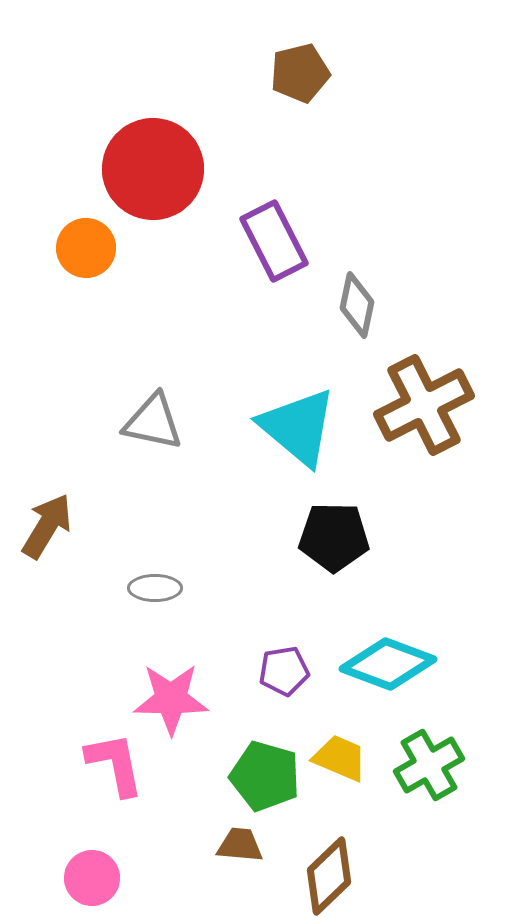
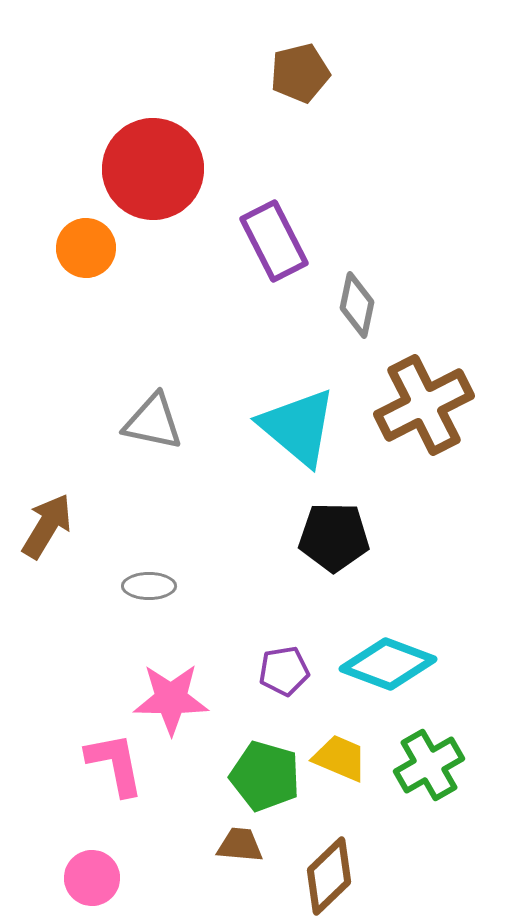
gray ellipse: moved 6 px left, 2 px up
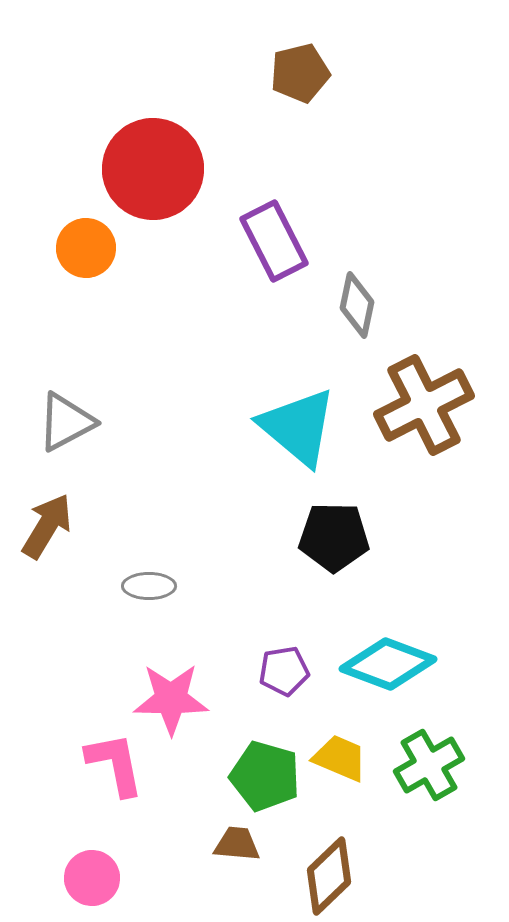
gray triangle: moved 87 px left; rotated 40 degrees counterclockwise
brown trapezoid: moved 3 px left, 1 px up
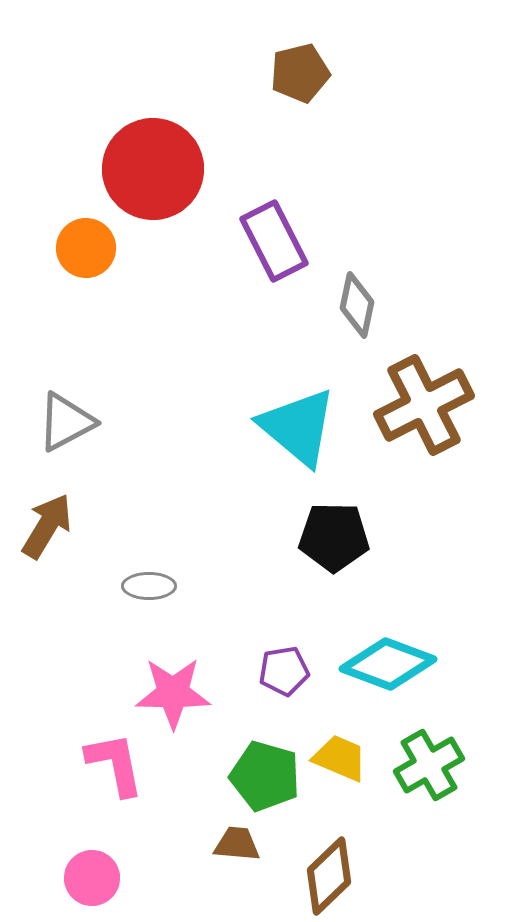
pink star: moved 2 px right, 6 px up
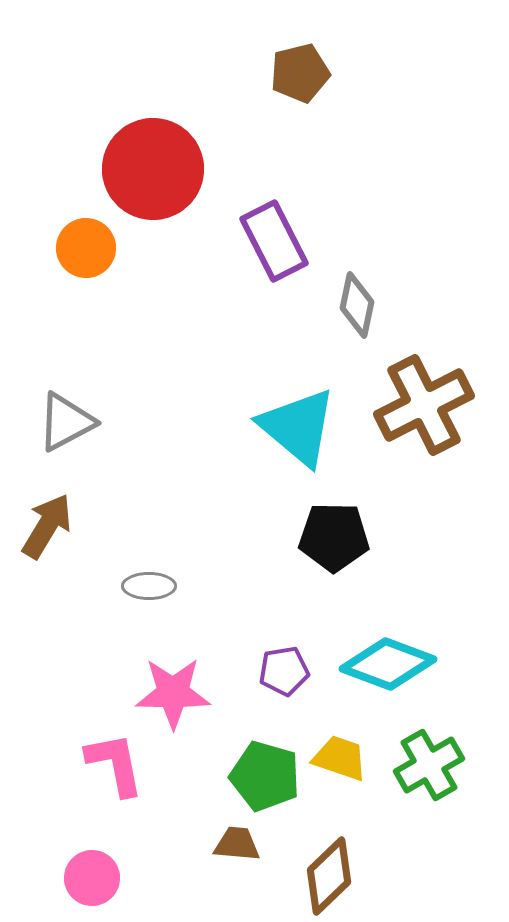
yellow trapezoid: rotated 4 degrees counterclockwise
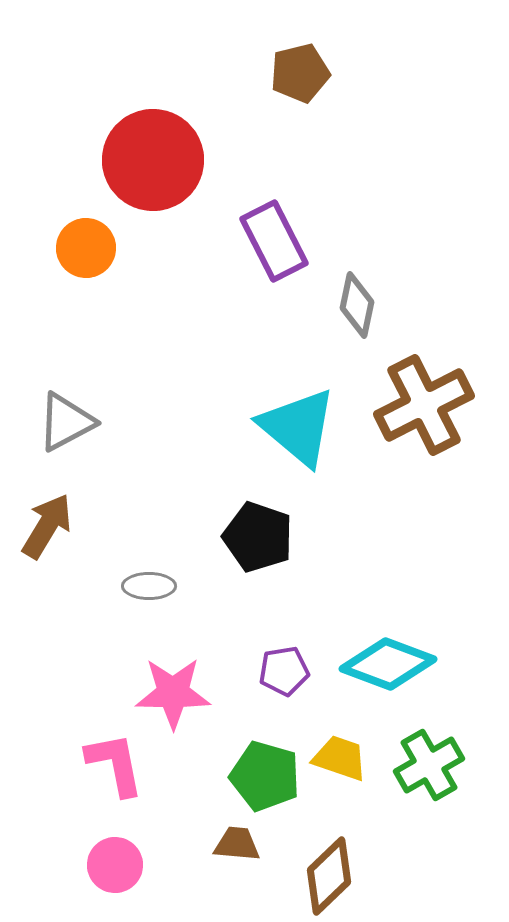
red circle: moved 9 px up
black pentagon: moved 76 px left; rotated 18 degrees clockwise
pink circle: moved 23 px right, 13 px up
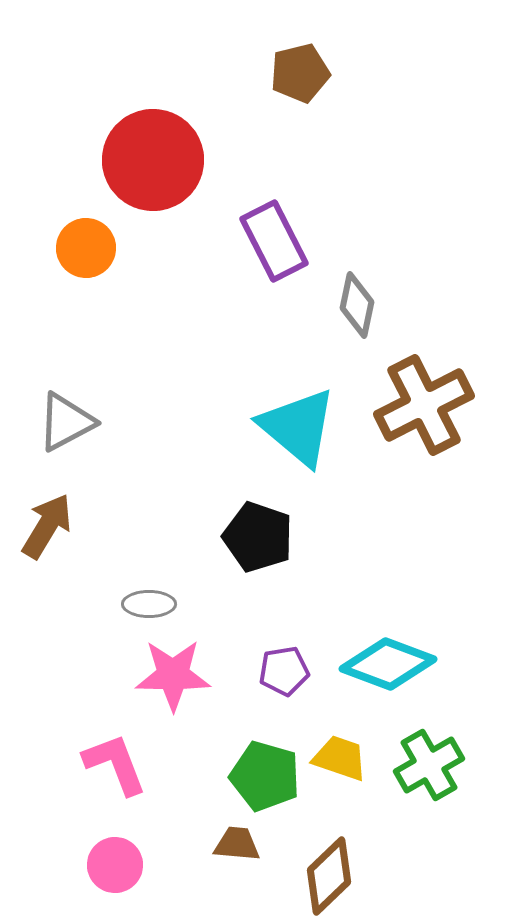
gray ellipse: moved 18 px down
pink star: moved 18 px up
pink L-shape: rotated 10 degrees counterclockwise
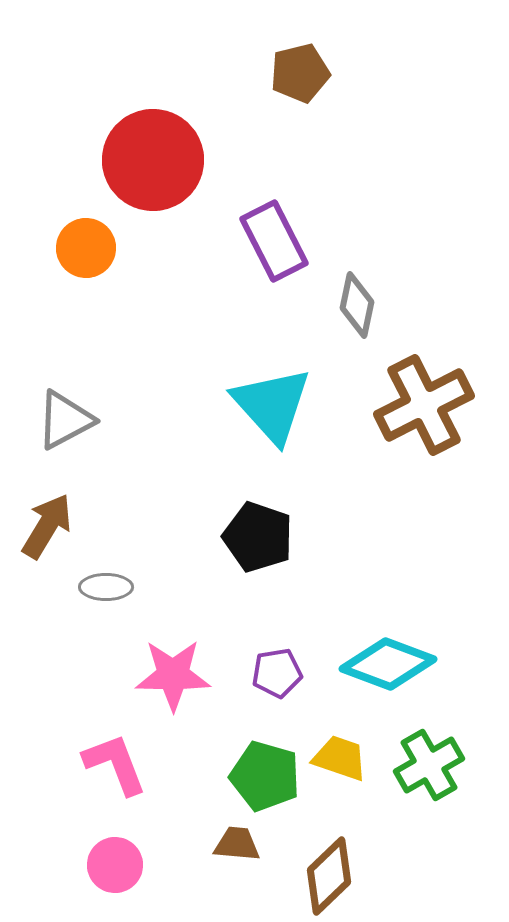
gray triangle: moved 1 px left, 2 px up
cyan triangle: moved 26 px left, 22 px up; rotated 8 degrees clockwise
gray ellipse: moved 43 px left, 17 px up
purple pentagon: moved 7 px left, 2 px down
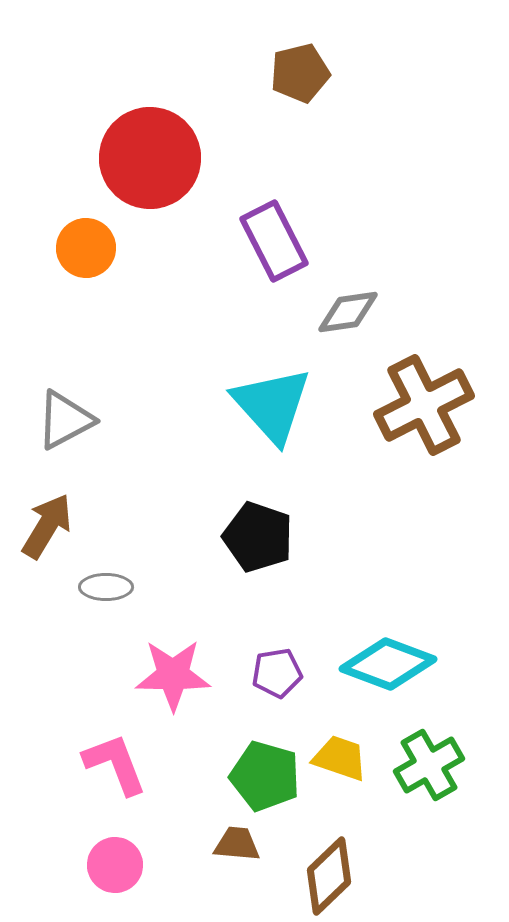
red circle: moved 3 px left, 2 px up
gray diamond: moved 9 px left, 7 px down; rotated 70 degrees clockwise
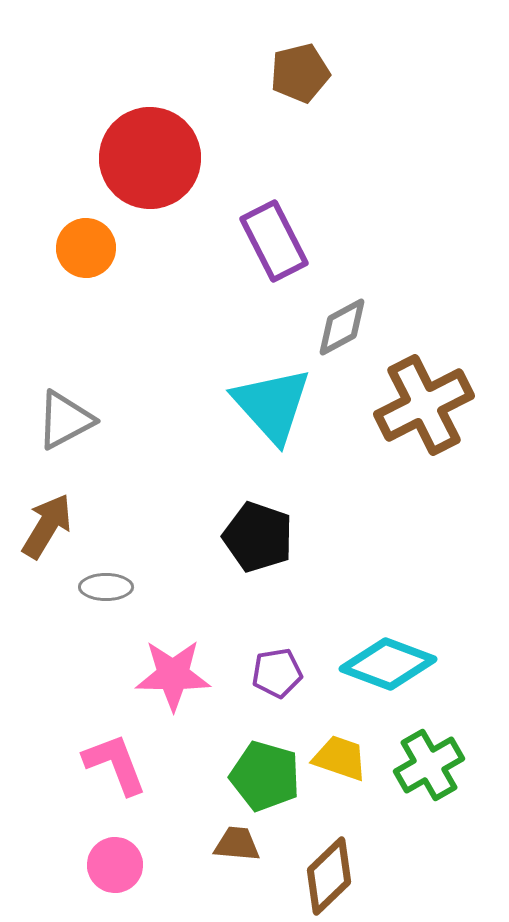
gray diamond: moved 6 px left, 15 px down; rotated 20 degrees counterclockwise
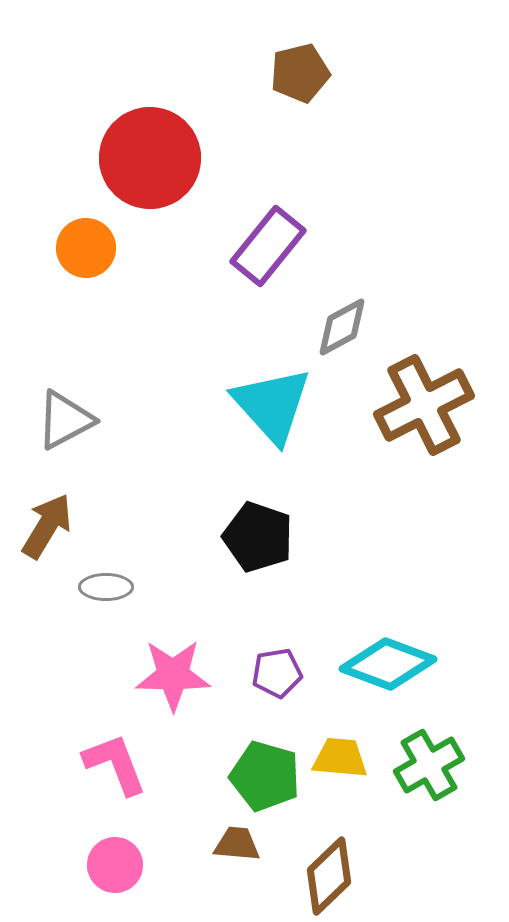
purple rectangle: moved 6 px left, 5 px down; rotated 66 degrees clockwise
yellow trapezoid: rotated 14 degrees counterclockwise
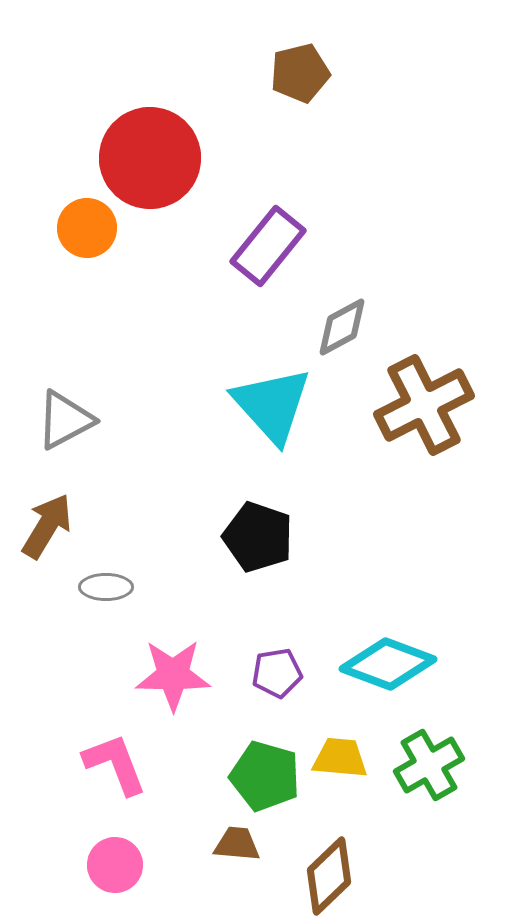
orange circle: moved 1 px right, 20 px up
